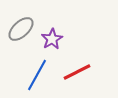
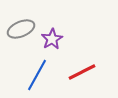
gray ellipse: rotated 20 degrees clockwise
red line: moved 5 px right
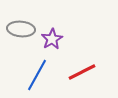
gray ellipse: rotated 28 degrees clockwise
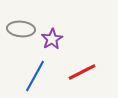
blue line: moved 2 px left, 1 px down
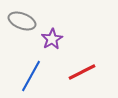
gray ellipse: moved 1 px right, 8 px up; rotated 16 degrees clockwise
blue line: moved 4 px left
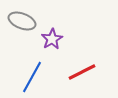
blue line: moved 1 px right, 1 px down
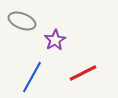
purple star: moved 3 px right, 1 px down
red line: moved 1 px right, 1 px down
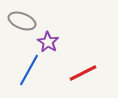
purple star: moved 7 px left, 2 px down; rotated 10 degrees counterclockwise
blue line: moved 3 px left, 7 px up
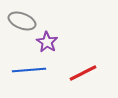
purple star: moved 1 px left
blue line: rotated 56 degrees clockwise
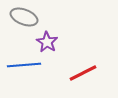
gray ellipse: moved 2 px right, 4 px up
blue line: moved 5 px left, 5 px up
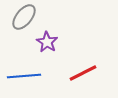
gray ellipse: rotated 72 degrees counterclockwise
blue line: moved 11 px down
